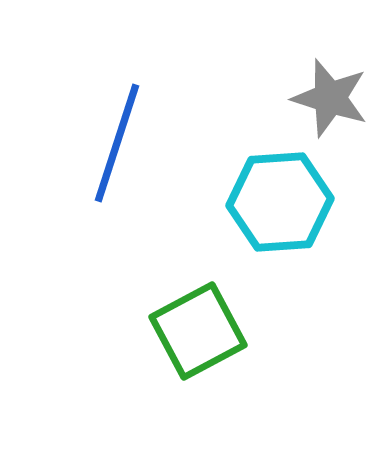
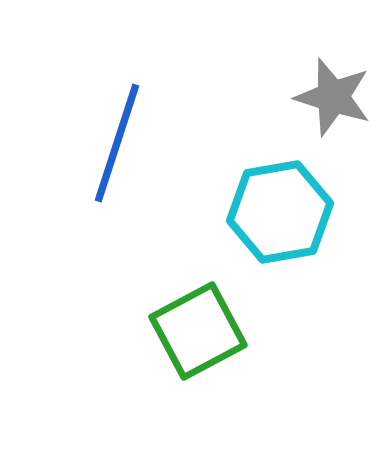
gray star: moved 3 px right, 1 px up
cyan hexagon: moved 10 px down; rotated 6 degrees counterclockwise
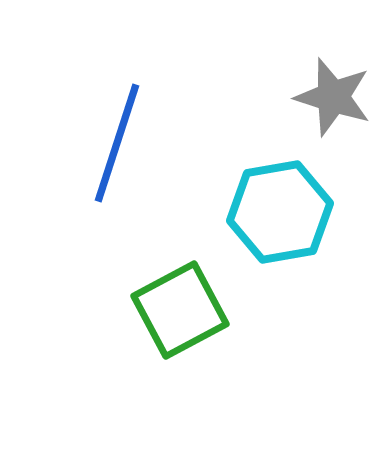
green square: moved 18 px left, 21 px up
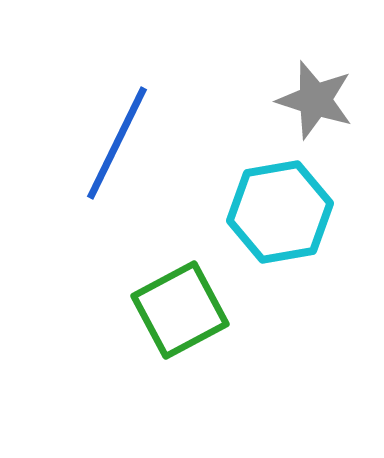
gray star: moved 18 px left, 3 px down
blue line: rotated 8 degrees clockwise
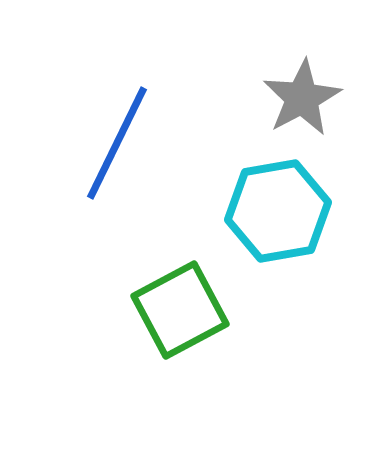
gray star: moved 13 px left, 2 px up; rotated 26 degrees clockwise
cyan hexagon: moved 2 px left, 1 px up
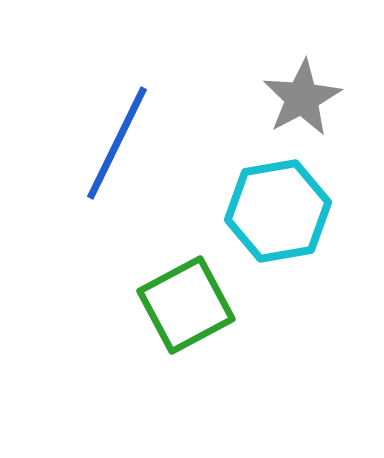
green square: moved 6 px right, 5 px up
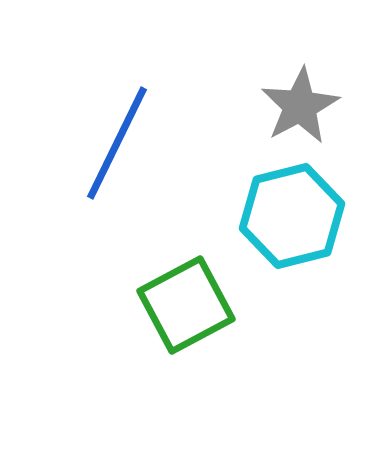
gray star: moved 2 px left, 8 px down
cyan hexagon: moved 14 px right, 5 px down; rotated 4 degrees counterclockwise
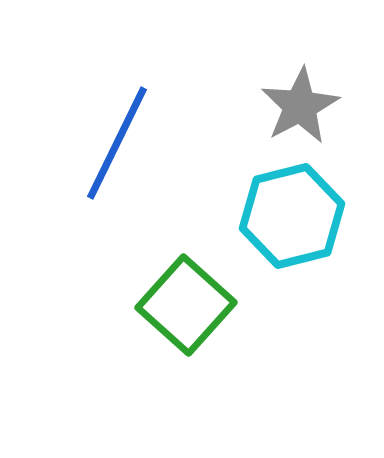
green square: rotated 20 degrees counterclockwise
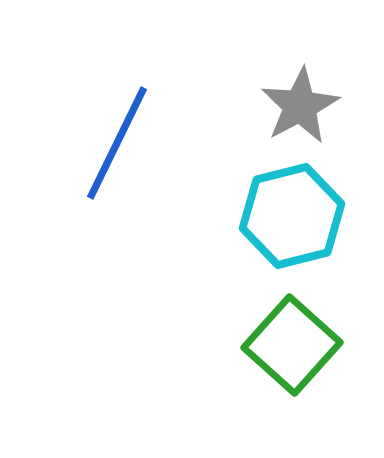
green square: moved 106 px right, 40 px down
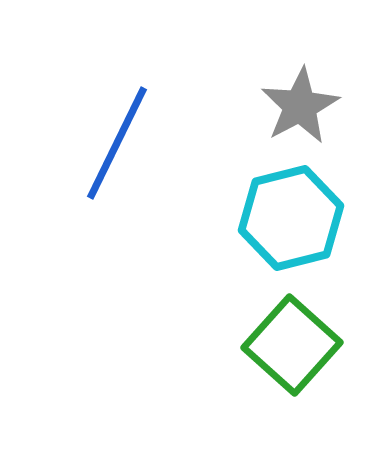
cyan hexagon: moved 1 px left, 2 px down
